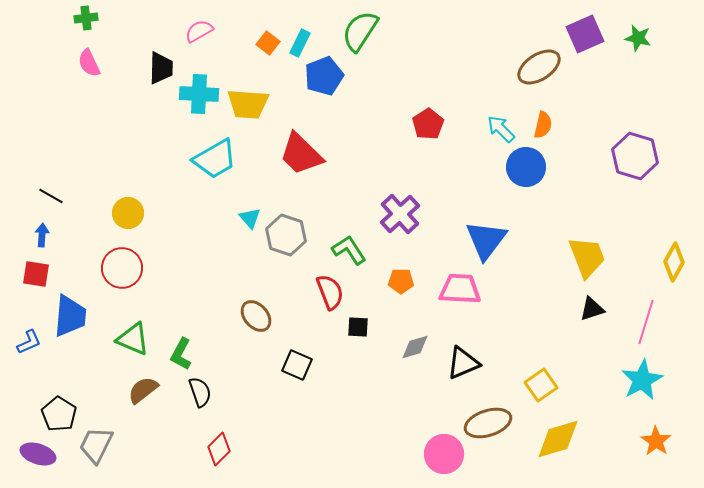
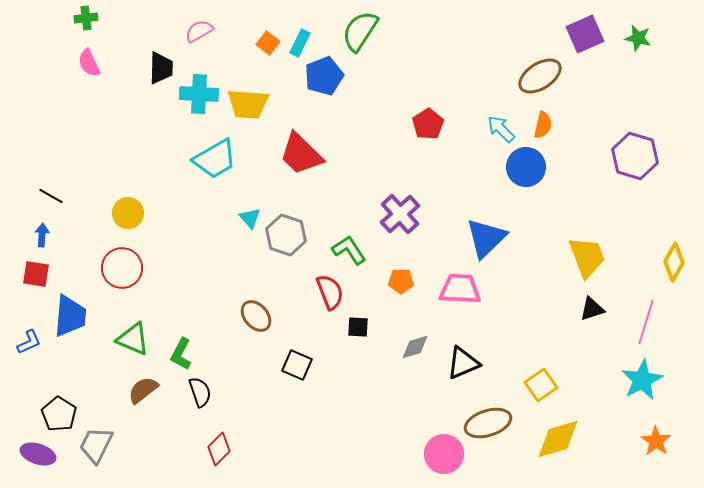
brown ellipse at (539, 67): moved 1 px right, 9 px down
blue triangle at (486, 240): moved 2 px up; rotated 9 degrees clockwise
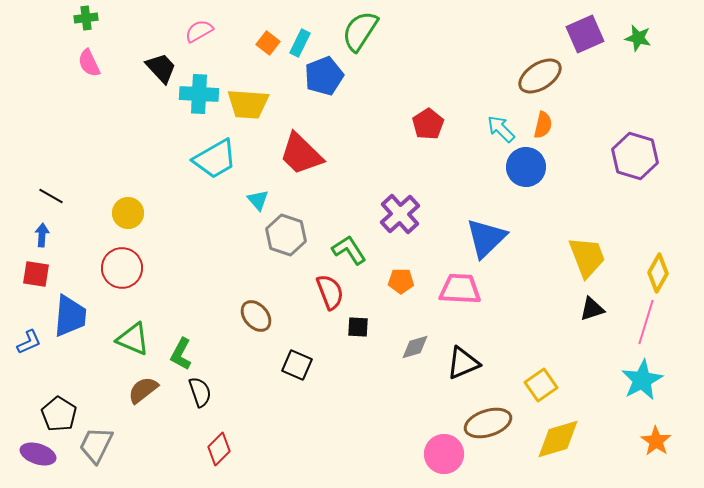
black trapezoid at (161, 68): rotated 44 degrees counterclockwise
cyan triangle at (250, 218): moved 8 px right, 18 px up
yellow diamond at (674, 262): moved 16 px left, 11 px down
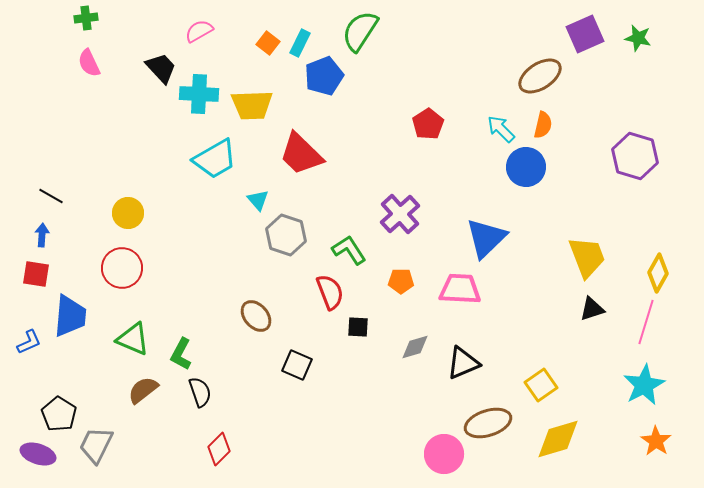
yellow trapezoid at (248, 104): moved 4 px right, 1 px down; rotated 6 degrees counterclockwise
cyan star at (642, 380): moved 2 px right, 5 px down
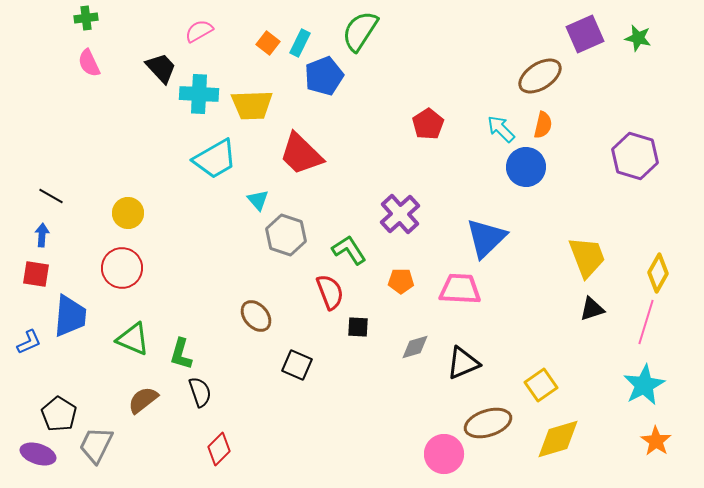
green L-shape at (181, 354): rotated 12 degrees counterclockwise
brown semicircle at (143, 390): moved 10 px down
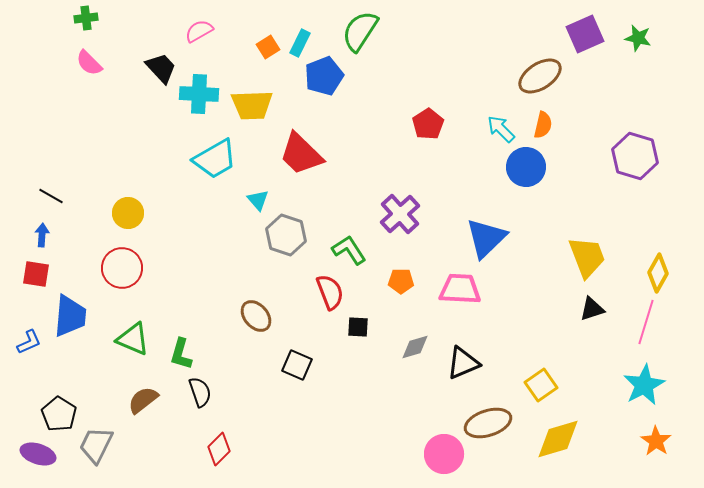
orange square at (268, 43): moved 4 px down; rotated 20 degrees clockwise
pink semicircle at (89, 63): rotated 20 degrees counterclockwise
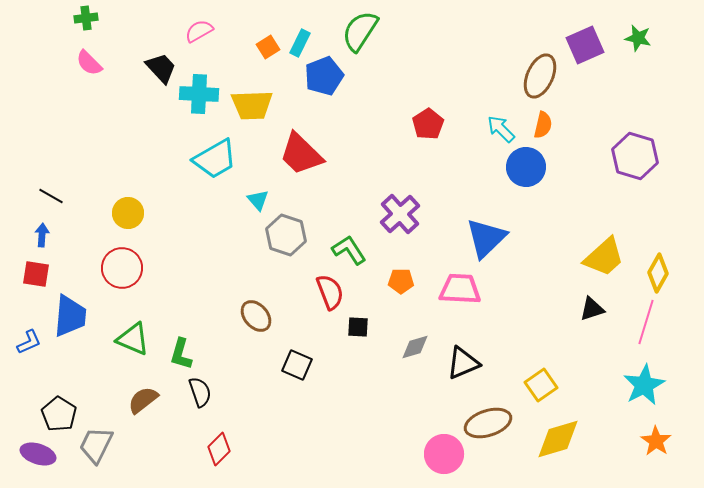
purple square at (585, 34): moved 11 px down
brown ellipse at (540, 76): rotated 33 degrees counterclockwise
yellow trapezoid at (587, 257): moved 17 px right; rotated 69 degrees clockwise
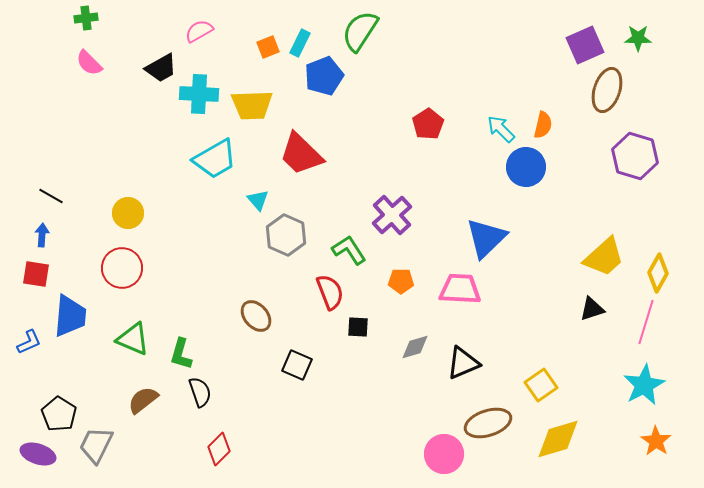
green star at (638, 38): rotated 12 degrees counterclockwise
orange square at (268, 47): rotated 10 degrees clockwise
black trapezoid at (161, 68): rotated 104 degrees clockwise
brown ellipse at (540, 76): moved 67 px right, 14 px down; rotated 6 degrees counterclockwise
purple cross at (400, 214): moved 8 px left, 1 px down
gray hexagon at (286, 235): rotated 6 degrees clockwise
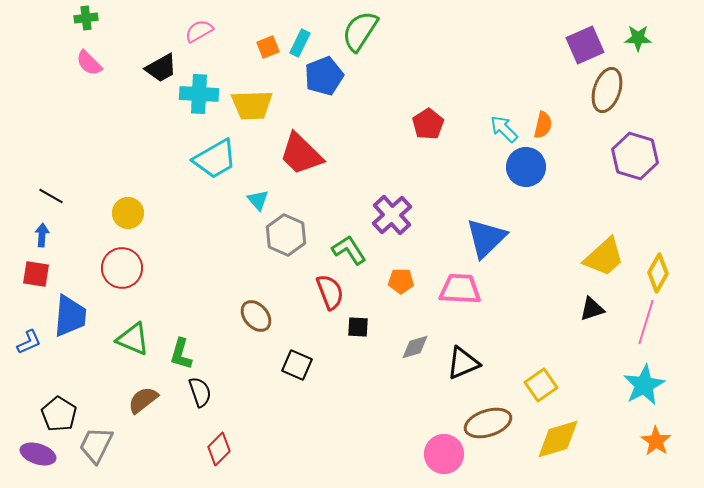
cyan arrow at (501, 129): moved 3 px right
